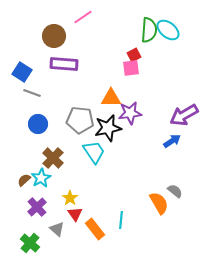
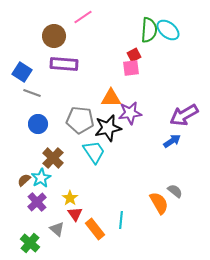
purple cross: moved 5 px up
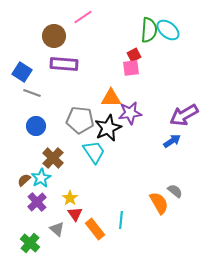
blue circle: moved 2 px left, 2 px down
black star: rotated 12 degrees counterclockwise
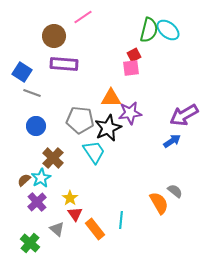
green semicircle: rotated 10 degrees clockwise
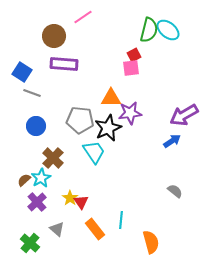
orange semicircle: moved 8 px left, 39 px down; rotated 15 degrees clockwise
red triangle: moved 6 px right, 12 px up
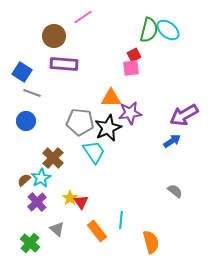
gray pentagon: moved 2 px down
blue circle: moved 10 px left, 5 px up
orange rectangle: moved 2 px right, 2 px down
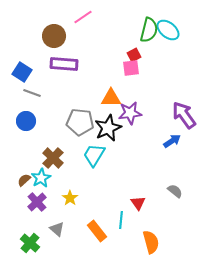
purple arrow: rotated 84 degrees clockwise
cyan trapezoid: moved 3 px down; rotated 115 degrees counterclockwise
red triangle: moved 57 px right, 1 px down
